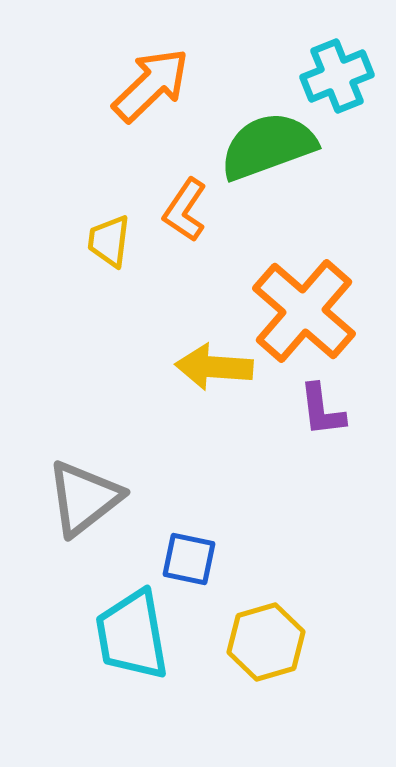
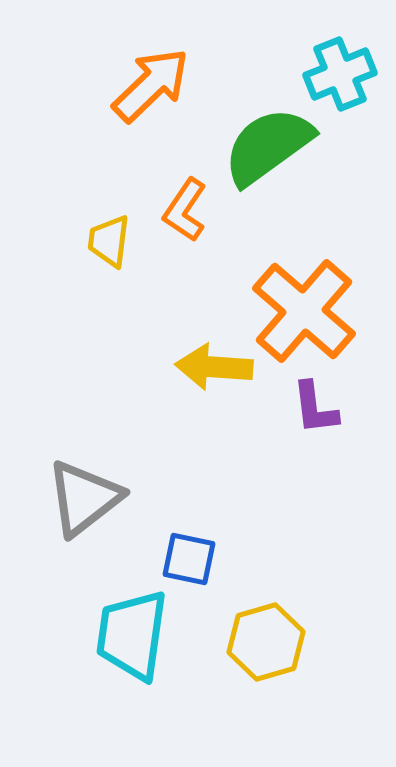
cyan cross: moved 3 px right, 2 px up
green semicircle: rotated 16 degrees counterclockwise
purple L-shape: moved 7 px left, 2 px up
cyan trapezoid: rotated 18 degrees clockwise
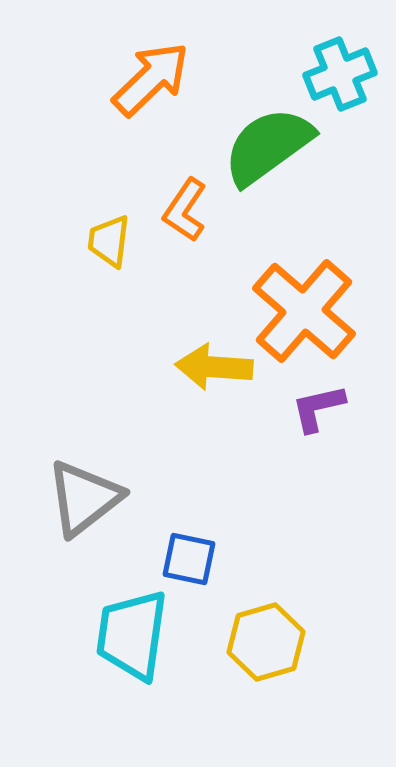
orange arrow: moved 6 px up
purple L-shape: moved 3 px right; rotated 84 degrees clockwise
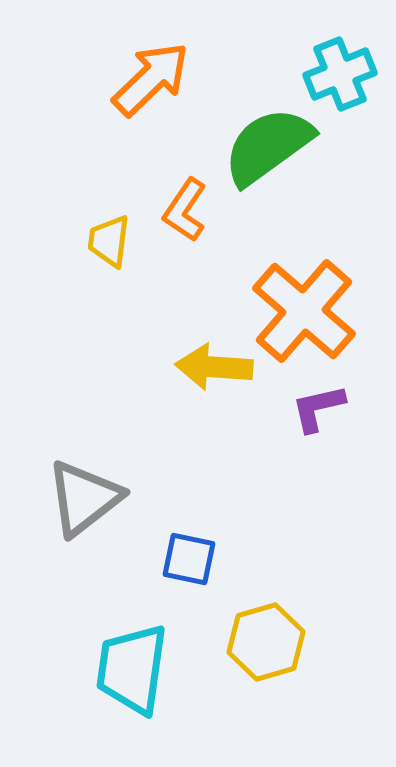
cyan trapezoid: moved 34 px down
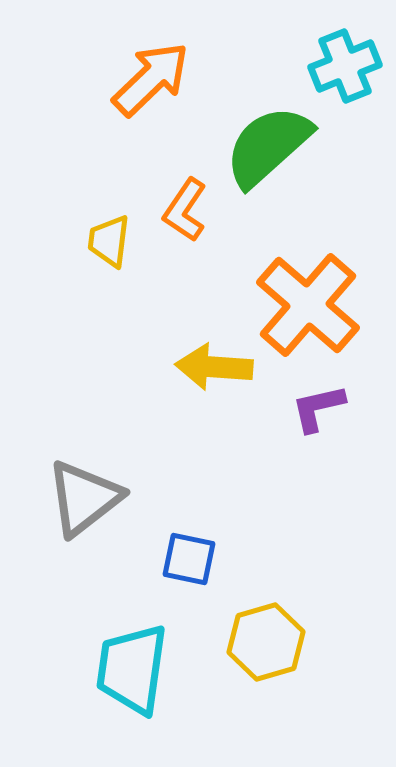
cyan cross: moved 5 px right, 8 px up
green semicircle: rotated 6 degrees counterclockwise
orange cross: moved 4 px right, 6 px up
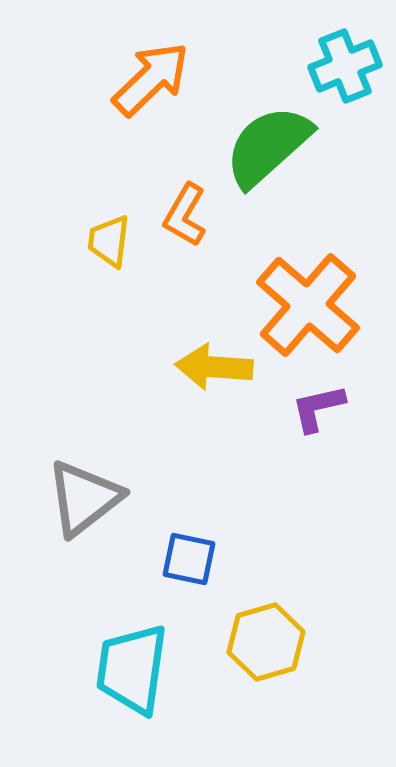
orange L-shape: moved 5 px down; rotated 4 degrees counterclockwise
